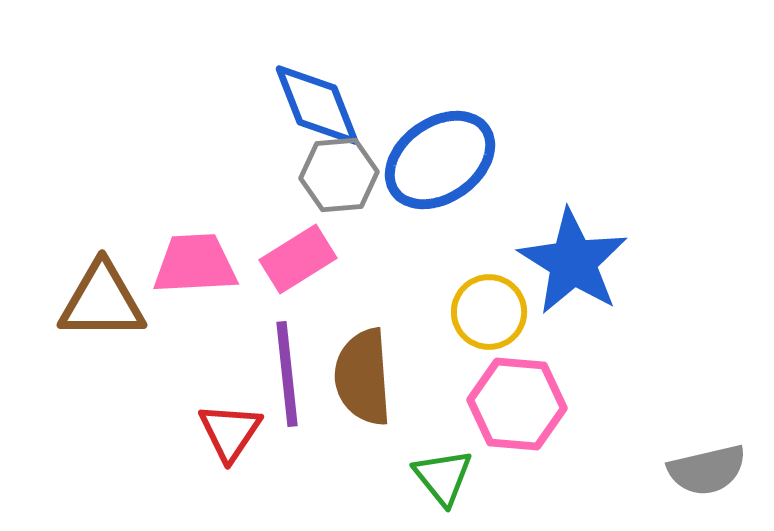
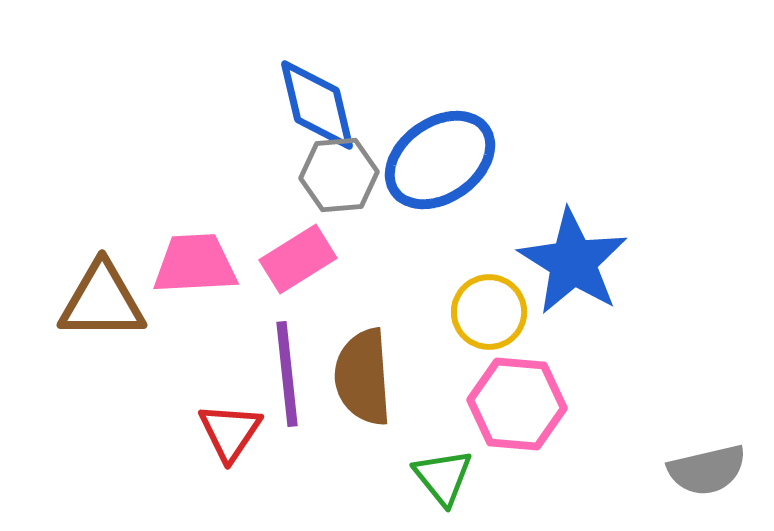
blue diamond: rotated 8 degrees clockwise
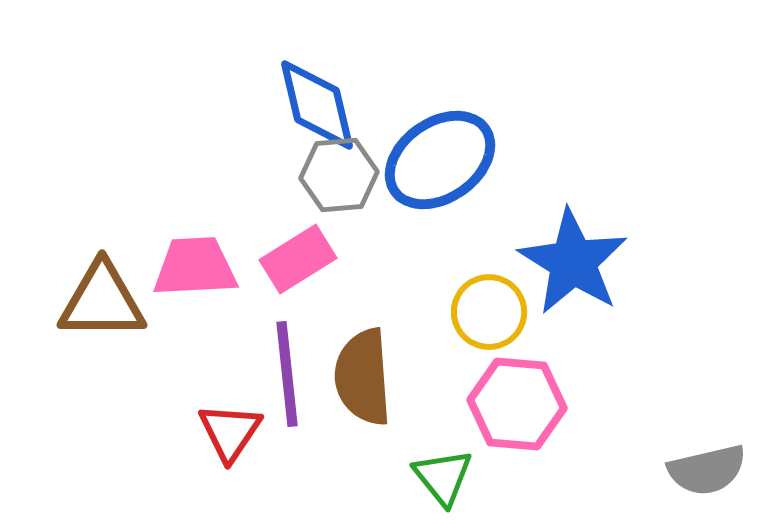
pink trapezoid: moved 3 px down
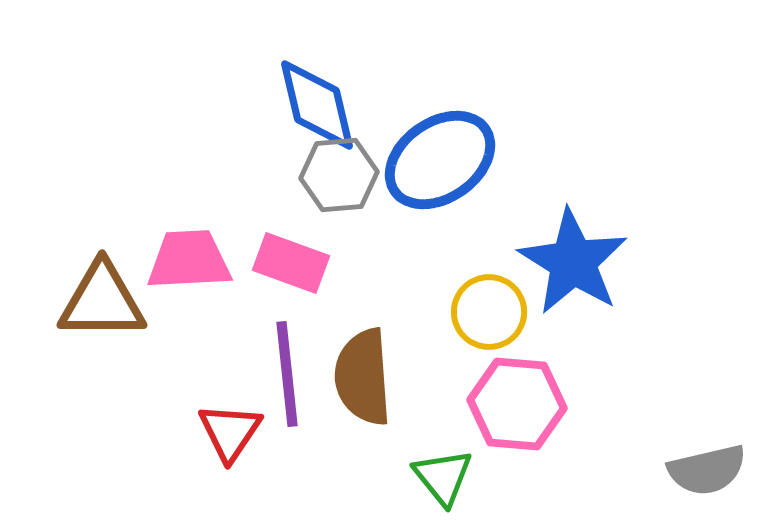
pink rectangle: moved 7 px left, 4 px down; rotated 52 degrees clockwise
pink trapezoid: moved 6 px left, 7 px up
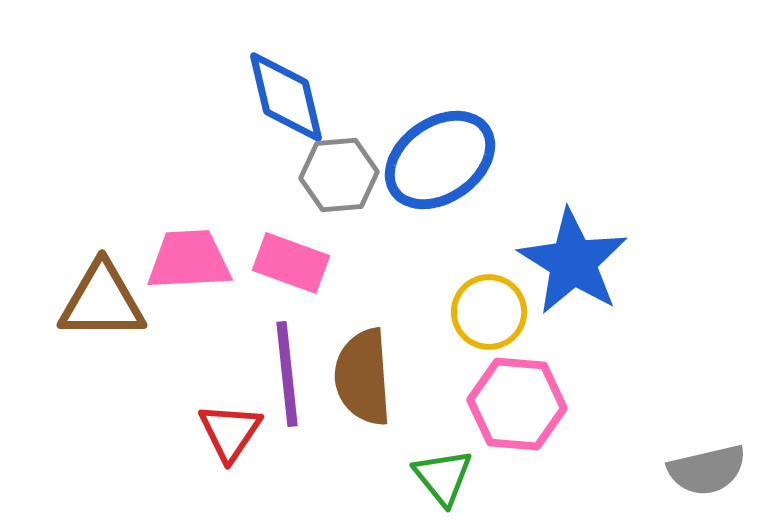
blue diamond: moved 31 px left, 8 px up
